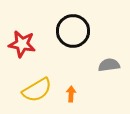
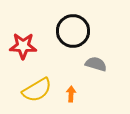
red star: moved 1 px right, 2 px down; rotated 8 degrees counterclockwise
gray semicircle: moved 13 px left, 1 px up; rotated 25 degrees clockwise
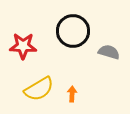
gray semicircle: moved 13 px right, 12 px up
yellow semicircle: moved 2 px right, 1 px up
orange arrow: moved 1 px right
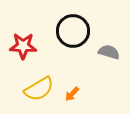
orange arrow: rotated 140 degrees counterclockwise
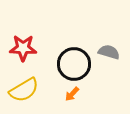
black circle: moved 1 px right, 33 px down
red star: moved 2 px down
yellow semicircle: moved 15 px left, 1 px down
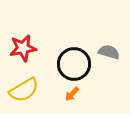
red star: rotated 12 degrees counterclockwise
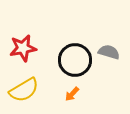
black circle: moved 1 px right, 4 px up
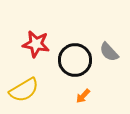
red star: moved 13 px right, 4 px up; rotated 20 degrees clockwise
gray semicircle: rotated 150 degrees counterclockwise
orange arrow: moved 11 px right, 2 px down
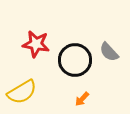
yellow semicircle: moved 2 px left, 2 px down
orange arrow: moved 1 px left, 3 px down
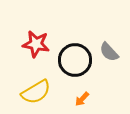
yellow semicircle: moved 14 px right
